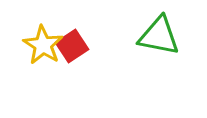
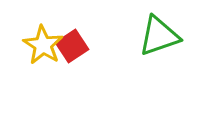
green triangle: rotated 30 degrees counterclockwise
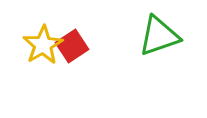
yellow star: rotated 9 degrees clockwise
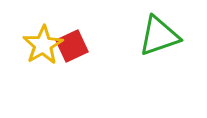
red square: rotated 8 degrees clockwise
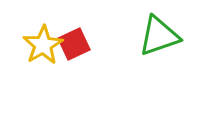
red square: moved 2 px right, 2 px up
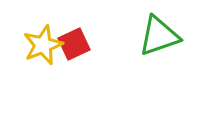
yellow star: rotated 9 degrees clockwise
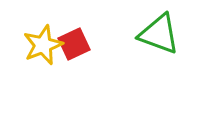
green triangle: moved 2 px up; rotated 39 degrees clockwise
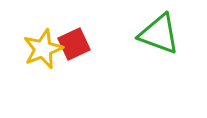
yellow star: moved 4 px down
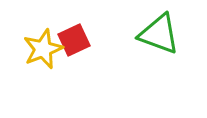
red square: moved 4 px up
